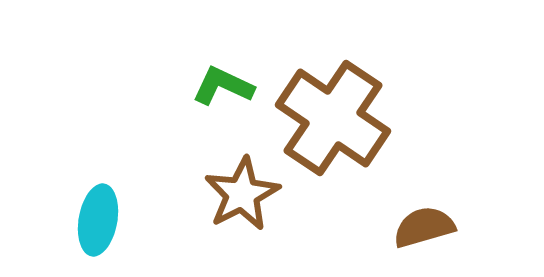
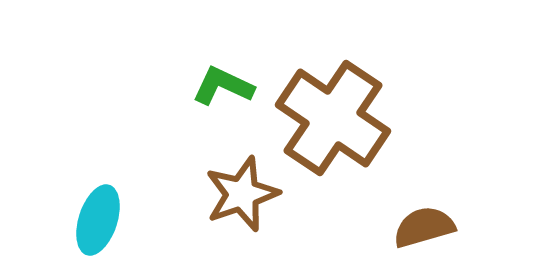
brown star: rotated 8 degrees clockwise
cyan ellipse: rotated 8 degrees clockwise
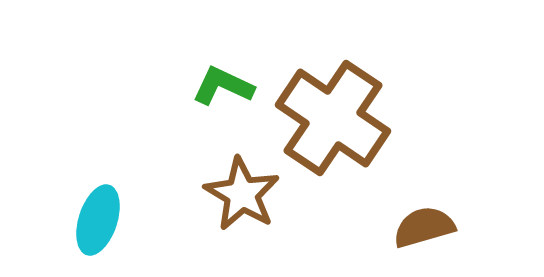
brown star: rotated 22 degrees counterclockwise
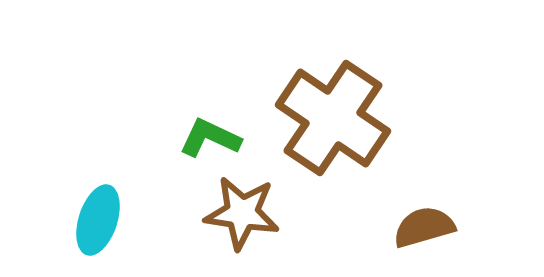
green L-shape: moved 13 px left, 52 px down
brown star: moved 19 px down; rotated 22 degrees counterclockwise
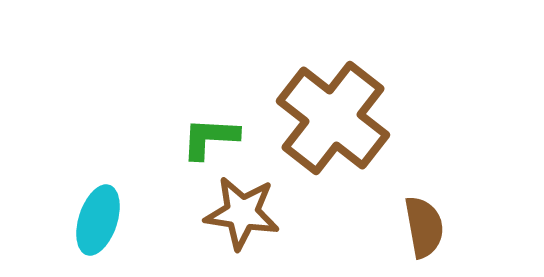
brown cross: rotated 4 degrees clockwise
green L-shape: rotated 22 degrees counterclockwise
brown semicircle: rotated 96 degrees clockwise
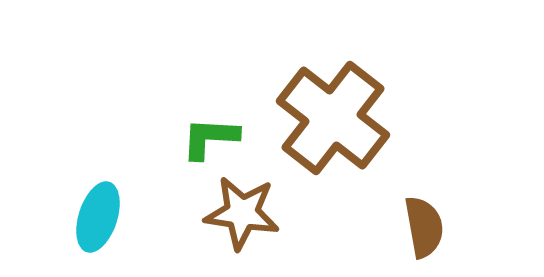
cyan ellipse: moved 3 px up
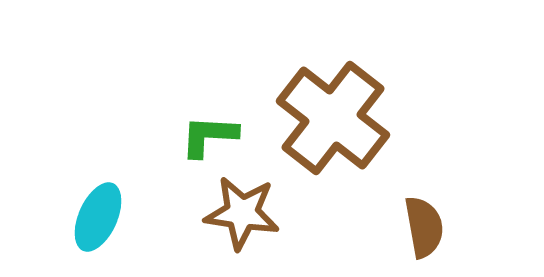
green L-shape: moved 1 px left, 2 px up
cyan ellipse: rotated 6 degrees clockwise
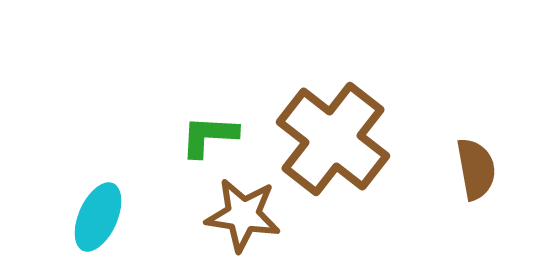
brown cross: moved 21 px down
brown star: moved 1 px right, 2 px down
brown semicircle: moved 52 px right, 58 px up
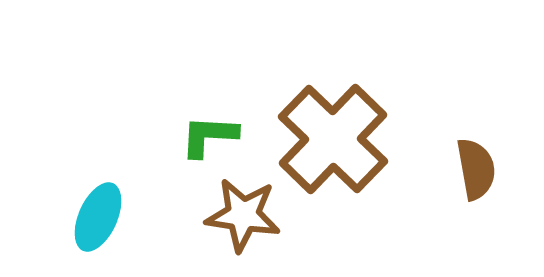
brown cross: rotated 6 degrees clockwise
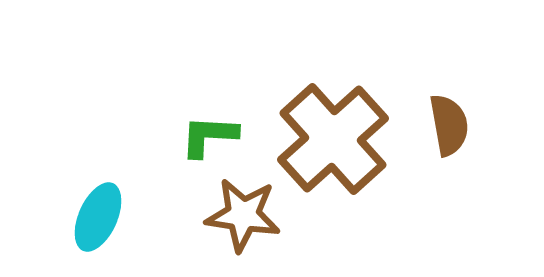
brown cross: rotated 4 degrees clockwise
brown semicircle: moved 27 px left, 44 px up
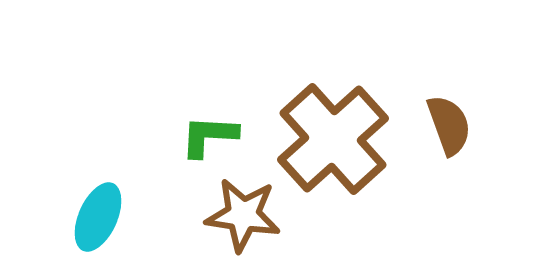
brown semicircle: rotated 10 degrees counterclockwise
